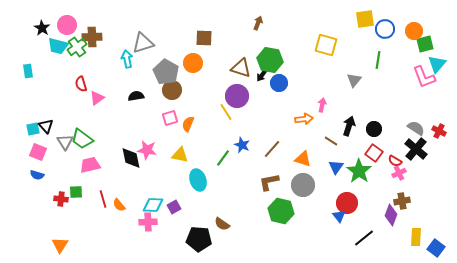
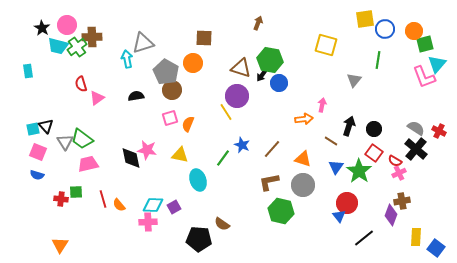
pink trapezoid at (90, 165): moved 2 px left, 1 px up
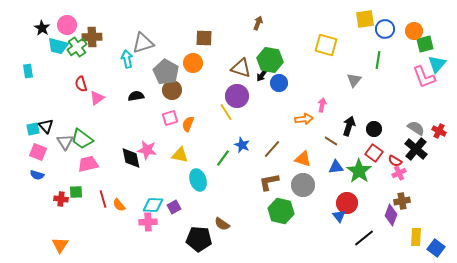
blue triangle at (336, 167): rotated 49 degrees clockwise
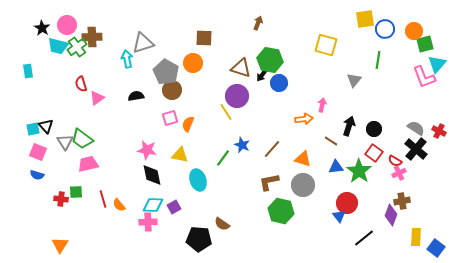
black diamond at (131, 158): moved 21 px right, 17 px down
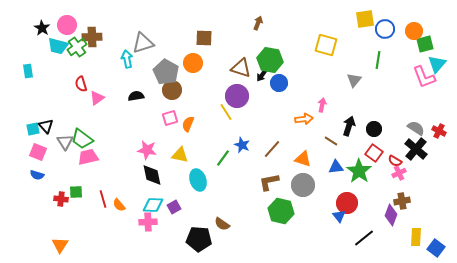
pink trapezoid at (88, 164): moved 7 px up
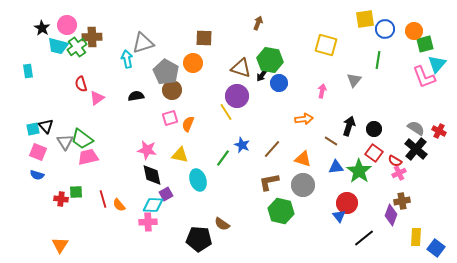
pink arrow at (322, 105): moved 14 px up
purple square at (174, 207): moved 8 px left, 13 px up
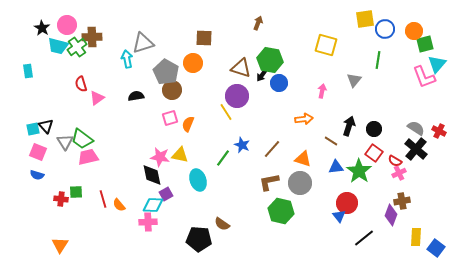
pink star at (147, 150): moved 13 px right, 7 px down
gray circle at (303, 185): moved 3 px left, 2 px up
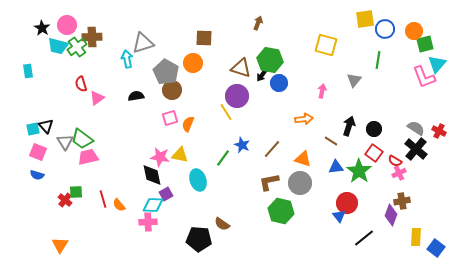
red cross at (61, 199): moved 4 px right, 1 px down; rotated 32 degrees clockwise
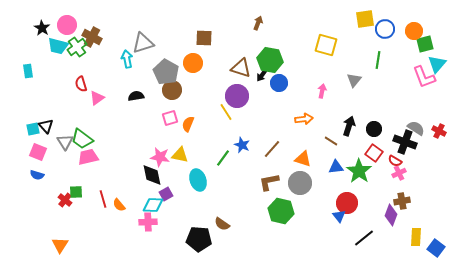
brown cross at (92, 37): rotated 30 degrees clockwise
black cross at (416, 149): moved 11 px left, 7 px up; rotated 20 degrees counterclockwise
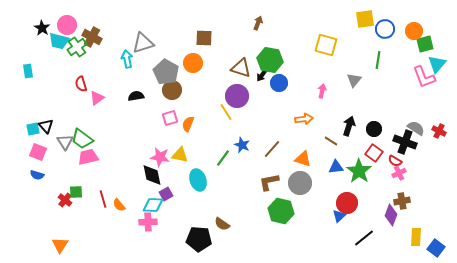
cyan trapezoid at (58, 46): moved 1 px right, 5 px up
blue triangle at (339, 216): rotated 24 degrees clockwise
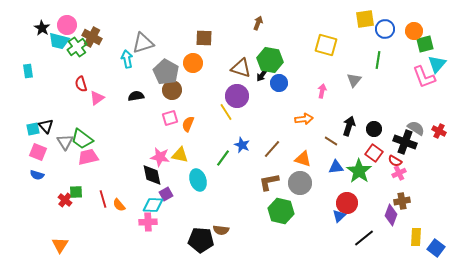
brown semicircle at (222, 224): moved 1 px left, 6 px down; rotated 28 degrees counterclockwise
black pentagon at (199, 239): moved 2 px right, 1 px down
